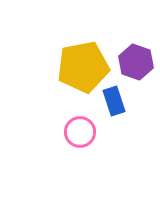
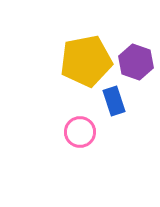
yellow pentagon: moved 3 px right, 6 px up
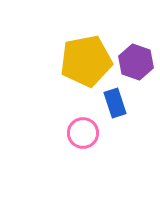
blue rectangle: moved 1 px right, 2 px down
pink circle: moved 3 px right, 1 px down
